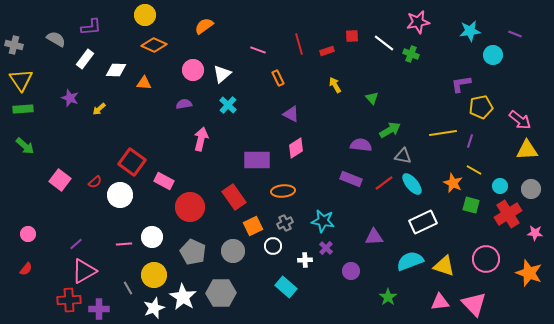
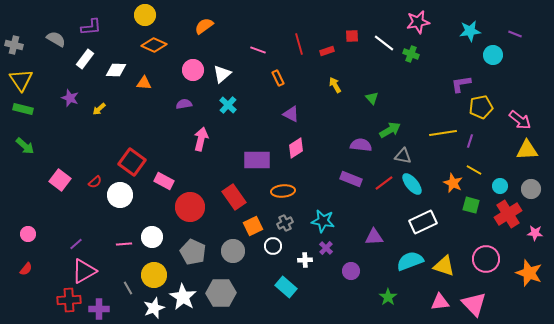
green rectangle at (23, 109): rotated 18 degrees clockwise
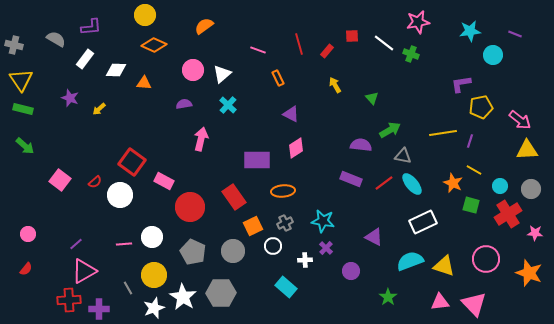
red rectangle at (327, 51): rotated 32 degrees counterclockwise
purple triangle at (374, 237): rotated 30 degrees clockwise
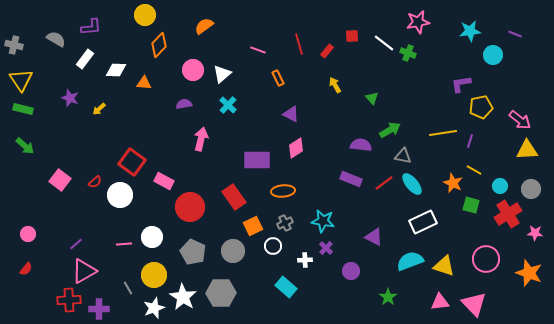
orange diamond at (154, 45): moved 5 px right; rotated 70 degrees counterclockwise
green cross at (411, 54): moved 3 px left, 1 px up
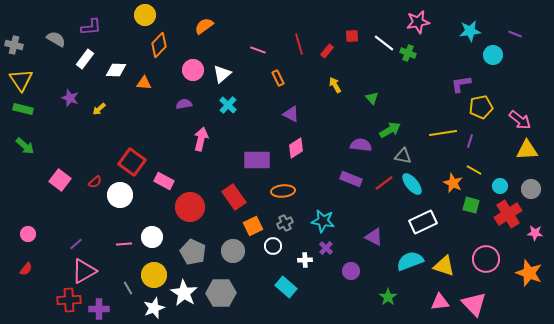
white star at (183, 297): moved 1 px right, 4 px up
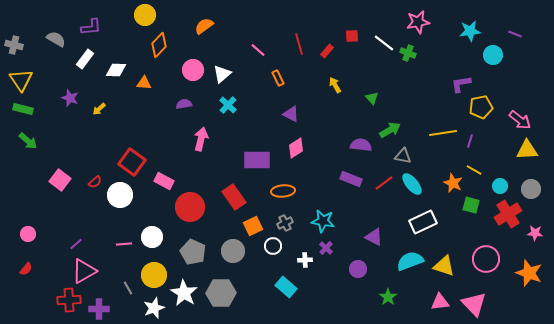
pink line at (258, 50): rotated 21 degrees clockwise
green arrow at (25, 146): moved 3 px right, 5 px up
purple circle at (351, 271): moved 7 px right, 2 px up
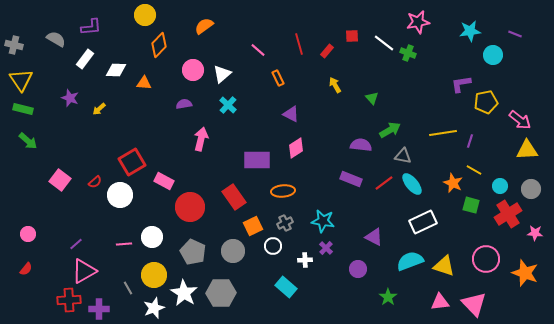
yellow pentagon at (481, 107): moved 5 px right, 5 px up
red square at (132, 162): rotated 24 degrees clockwise
orange star at (529, 273): moved 4 px left
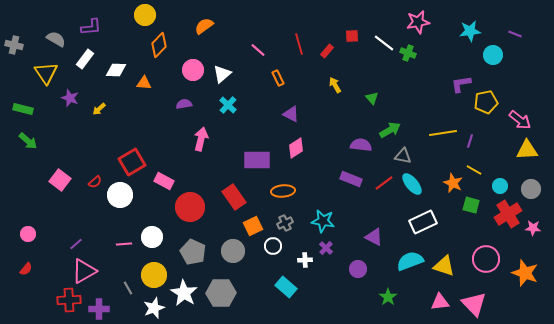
yellow triangle at (21, 80): moved 25 px right, 7 px up
pink star at (535, 233): moved 2 px left, 5 px up
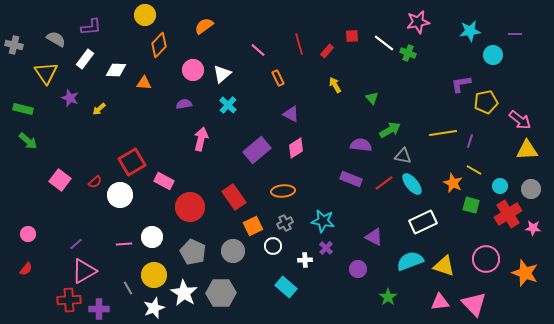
purple line at (515, 34): rotated 24 degrees counterclockwise
purple rectangle at (257, 160): moved 10 px up; rotated 40 degrees counterclockwise
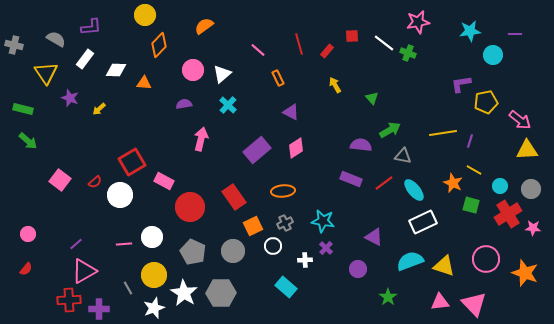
purple triangle at (291, 114): moved 2 px up
cyan ellipse at (412, 184): moved 2 px right, 6 px down
